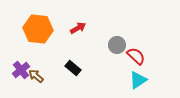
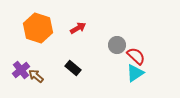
orange hexagon: moved 1 px up; rotated 12 degrees clockwise
cyan triangle: moved 3 px left, 7 px up
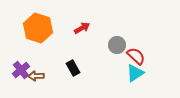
red arrow: moved 4 px right
black rectangle: rotated 21 degrees clockwise
brown arrow: rotated 42 degrees counterclockwise
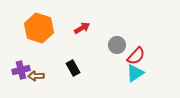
orange hexagon: moved 1 px right
red semicircle: rotated 90 degrees clockwise
purple cross: rotated 24 degrees clockwise
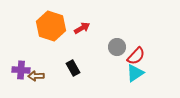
orange hexagon: moved 12 px right, 2 px up
gray circle: moved 2 px down
purple cross: rotated 18 degrees clockwise
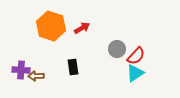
gray circle: moved 2 px down
black rectangle: moved 1 px up; rotated 21 degrees clockwise
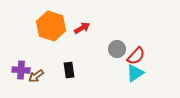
black rectangle: moved 4 px left, 3 px down
brown arrow: rotated 35 degrees counterclockwise
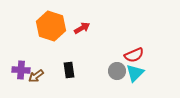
gray circle: moved 22 px down
red semicircle: moved 2 px left, 1 px up; rotated 24 degrees clockwise
cyan triangle: rotated 12 degrees counterclockwise
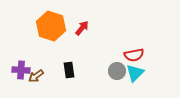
red arrow: rotated 21 degrees counterclockwise
red semicircle: rotated 12 degrees clockwise
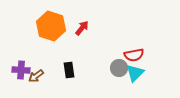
gray circle: moved 2 px right, 3 px up
